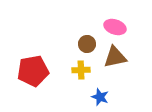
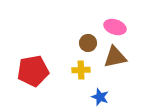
brown circle: moved 1 px right, 1 px up
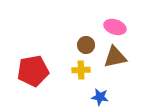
brown circle: moved 2 px left, 2 px down
blue star: rotated 12 degrees counterclockwise
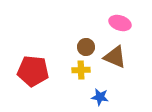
pink ellipse: moved 5 px right, 4 px up
brown circle: moved 2 px down
brown triangle: rotated 35 degrees clockwise
red pentagon: rotated 16 degrees clockwise
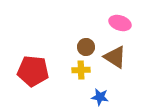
brown triangle: rotated 10 degrees clockwise
